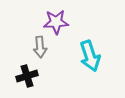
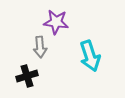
purple star: rotated 10 degrees clockwise
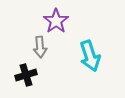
purple star: moved 1 px up; rotated 30 degrees clockwise
black cross: moved 1 px left, 1 px up
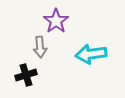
cyan arrow: moved 1 px right, 2 px up; rotated 100 degrees clockwise
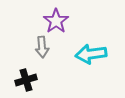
gray arrow: moved 2 px right
black cross: moved 5 px down
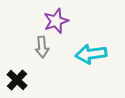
purple star: rotated 15 degrees clockwise
black cross: moved 9 px left; rotated 30 degrees counterclockwise
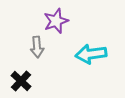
gray arrow: moved 5 px left
black cross: moved 4 px right, 1 px down
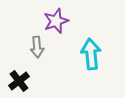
cyan arrow: rotated 92 degrees clockwise
black cross: moved 2 px left; rotated 10 degrees clockwise
